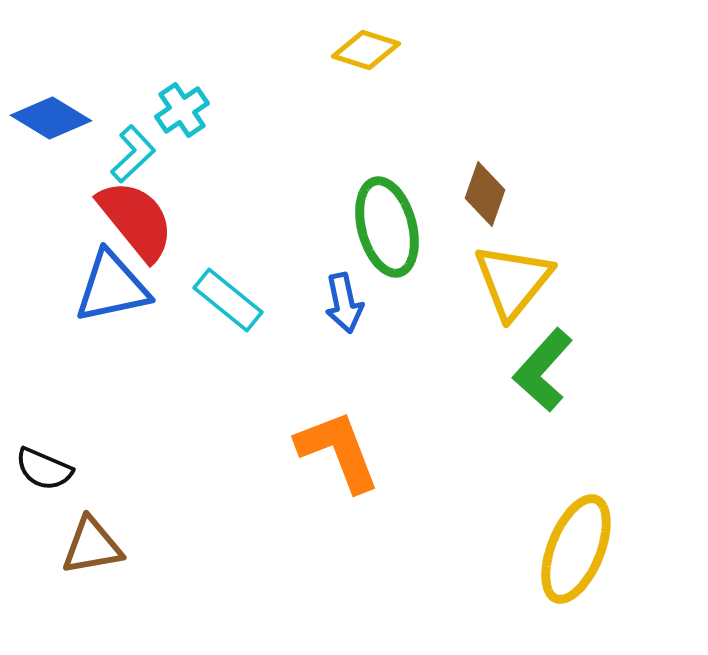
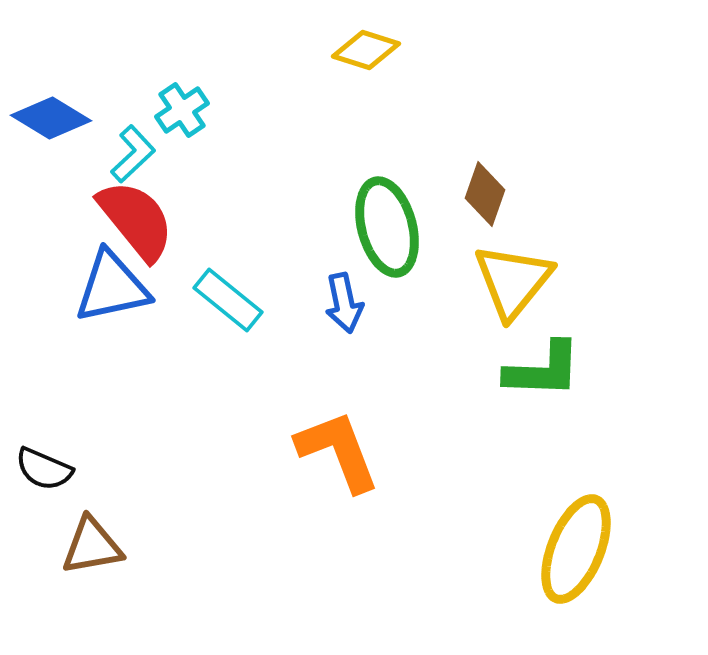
green L-shape: rotated 130 degrees counterclockwise
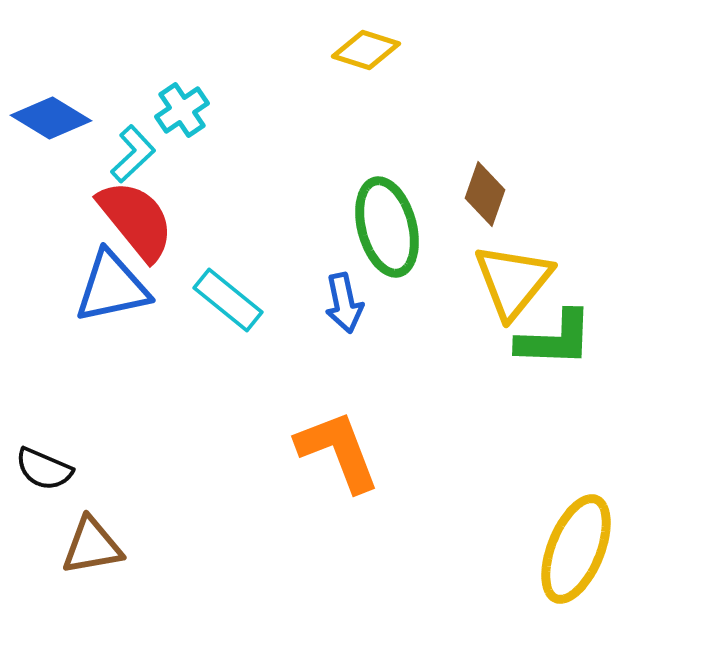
green L-shape: moved 12 px right, 31 px up
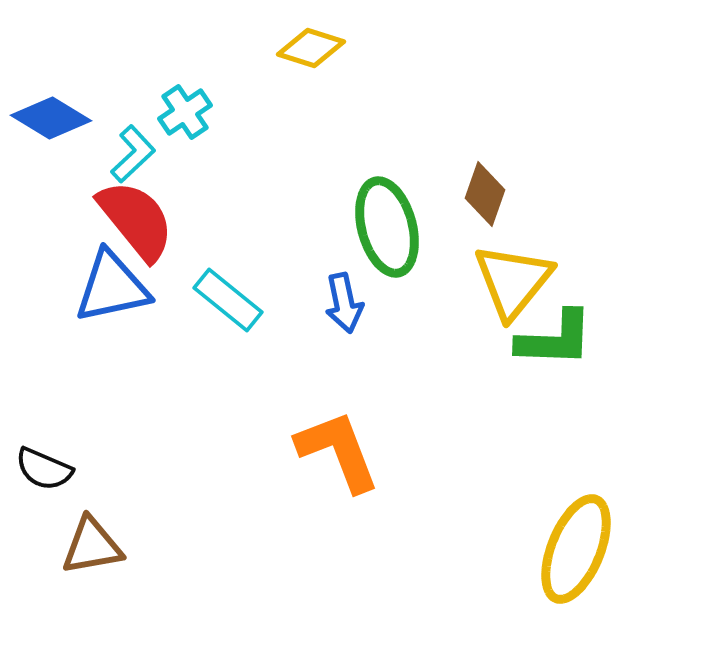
yellow diamond: moved 55 px left, 2 px up
cyan cross: moved 3 px right, 2 px down
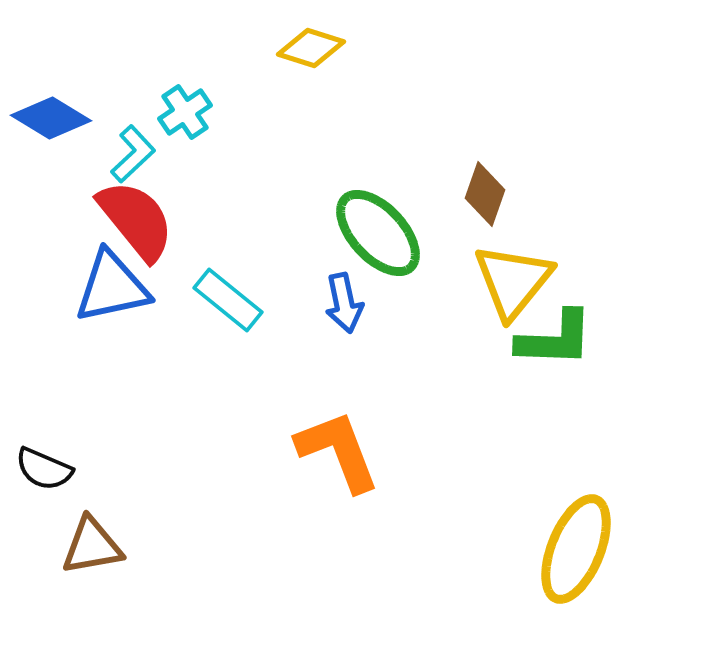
green ellipse: moved 9 px left, 6 px down; rotated 28 degrees counterclockwise
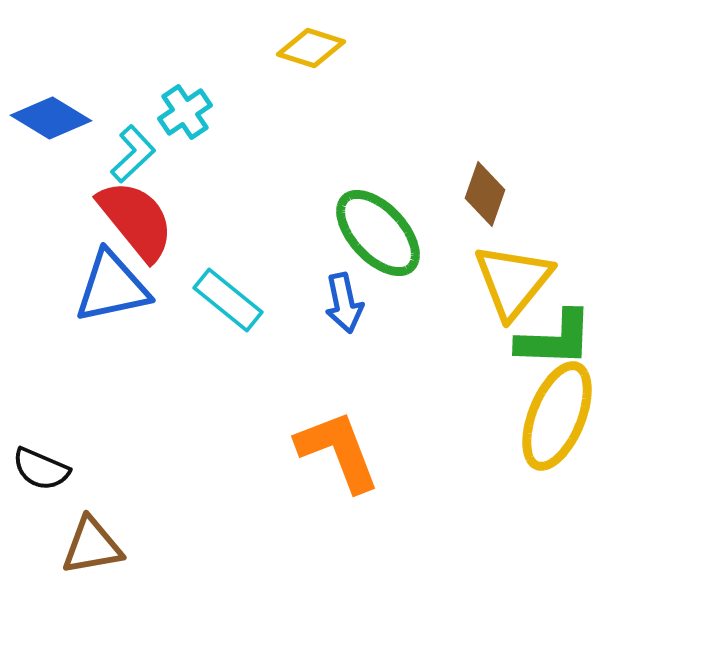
black semicircle: moved 3 px left
yellow ellipse: moved 19 px left, 133 px up
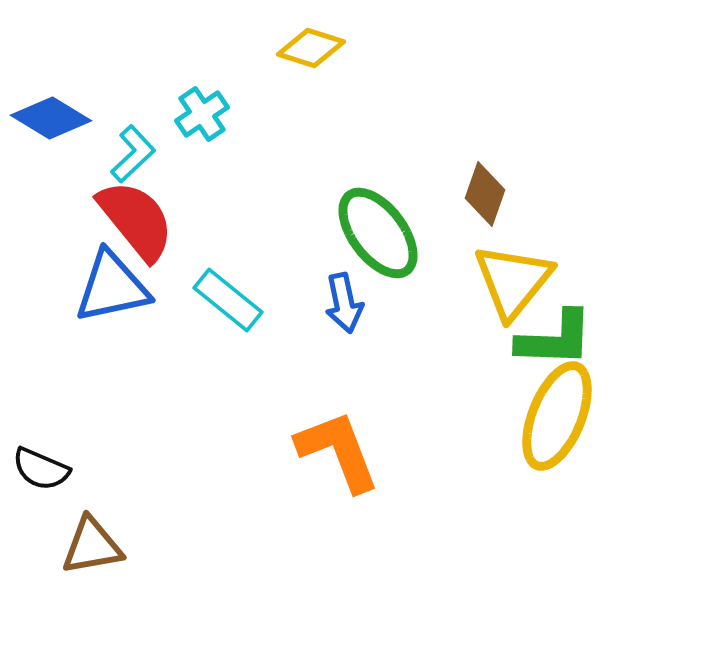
cyan cross: moved 17 px right, 2 px down
green ellipse: rotated 6 degrees clockwise
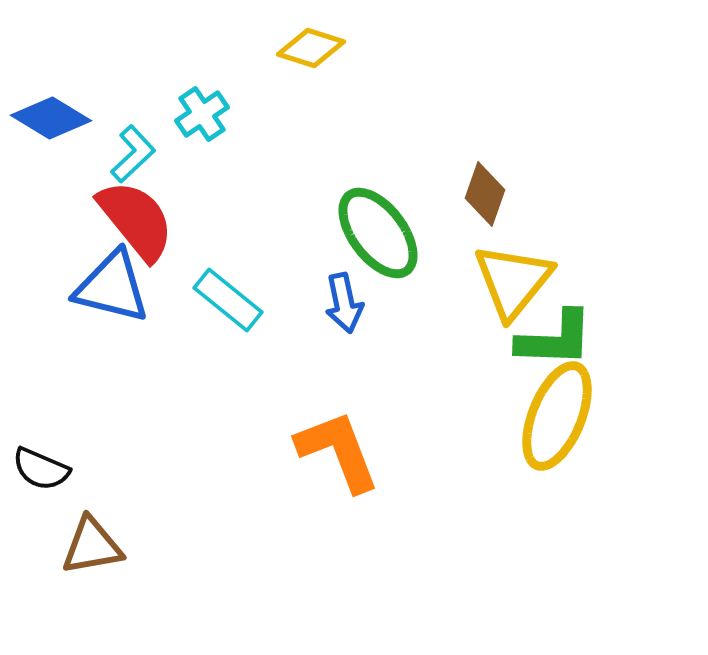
blue triangle: rotated 26 degrees clockwise
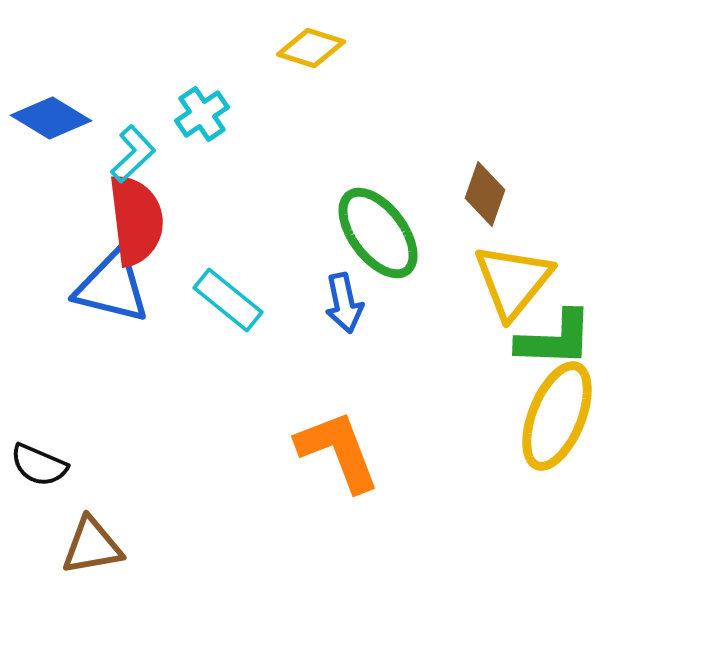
red semicircle: rotated 32 degrees clockwise
black semicircle: moved 2 px left, 4 px up
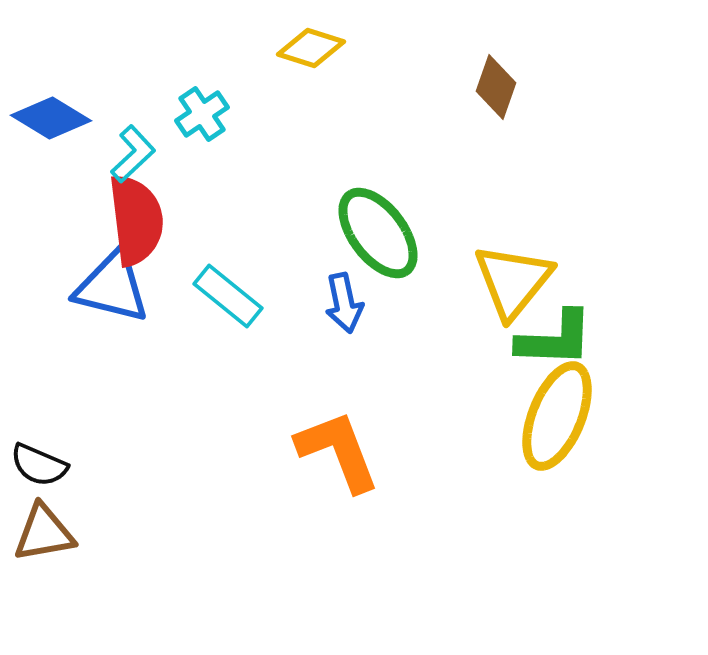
brown diamond: moved 11 px right, 107 px up
cyan rectangle: moved 4 px up
brown triangle: moved 48 px left, 13 px up
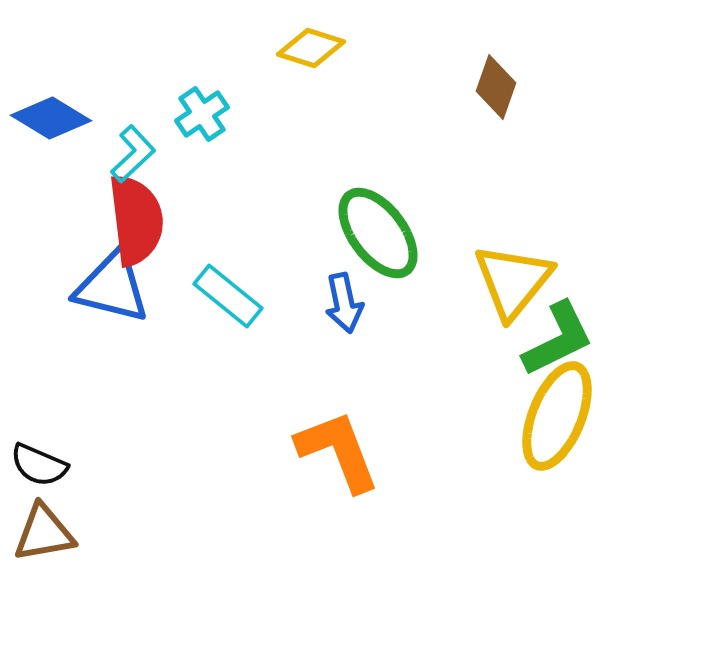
green L-shape: moved 3 px right; rotated 28 degrees counterclockwise
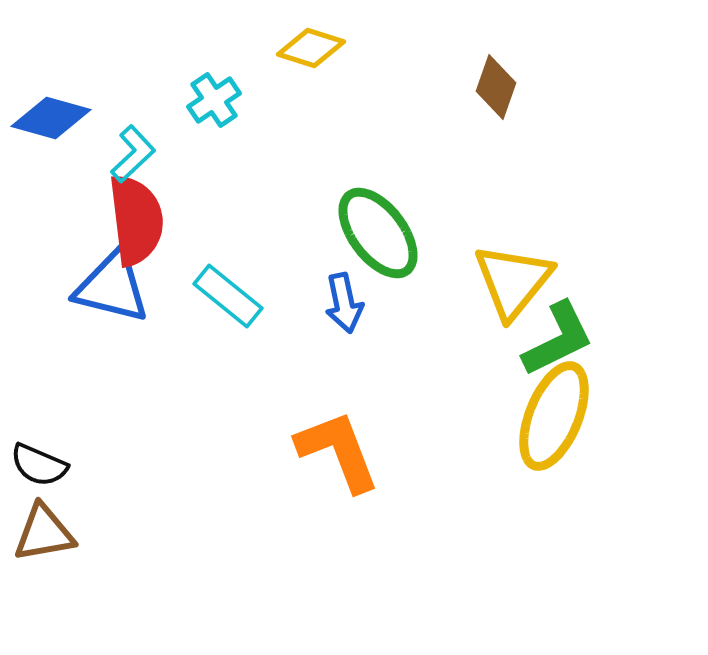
cyan cross: moved 12 px right, 14 px up
blue diamond: rotated 16 degrees counterclockwise
yellow ellipse: moved 3 px left
